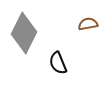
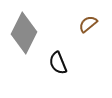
brown semicircle: rotated 30 degrees counterclockwise
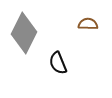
brown semicircle: rotated 42 degrees clockwise
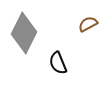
brown semicircle: rotated 30 degrees counterclockwise
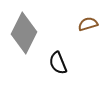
brown semicircle: rotated 12 degrees clockwise
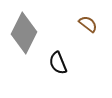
brown semicircle: rotated 54 degrees clockwise
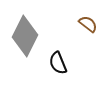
gray diamond: moved 1 px right, 3 px down
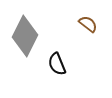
black semicircle: moved 1 px left, 1 px down
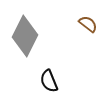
black semicircle: moved 8 px left, 17 px down
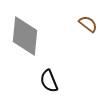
gray diamond: rotated 21 degrees counterclockwise
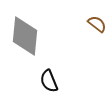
brown semicircle: moved 9 px right
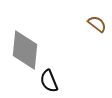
gray diamond: moved 14 px down
